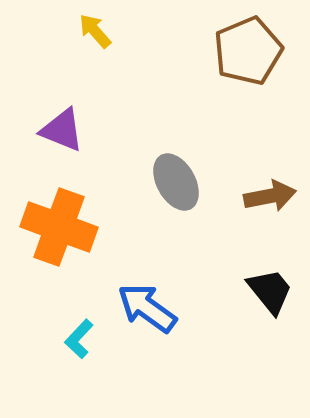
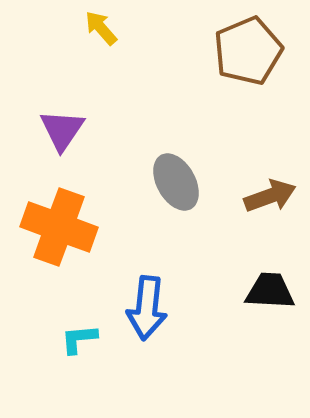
yellow arrow: moved 6 px right, 3 px up
purple triangle: rotated 42 degrees clockwise
brown arrow: rotated 9 degrees counterclockwise
black trapezoid: rotated 48 degrees counterclockwise
blue arrow: rotated 120 degrees counterclockwise
cyan L-shape: rotated 42 degrees clockwise
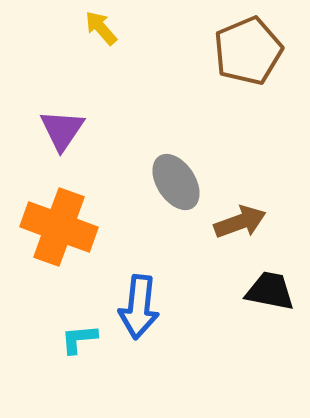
gray ellipse: rotated 4 degrees counterclockwise
brown arrow: moved 30 px left, 26 px down
black trapezoid: rotated 8 degrees clockwise
blue arrow: moved 8 px left, 1 px up
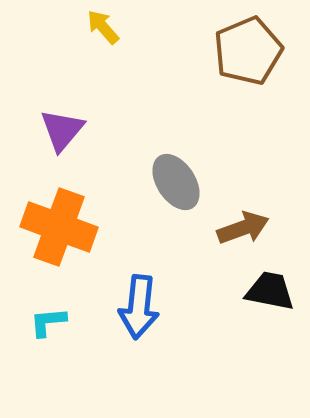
yellow arrow: moved 2 px right, 1 px up
purple triangle: rotated 6 degrees clockwise
brown arrow: moved 3 px right, 6 px down
cyan L-shape: moved 31 px left, 17 px up
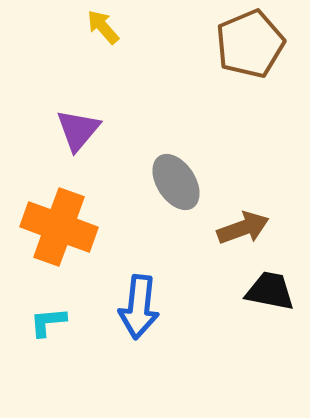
brown pentagon: moved 2 px right, 7 px up
purple triangle: moved 16 px right
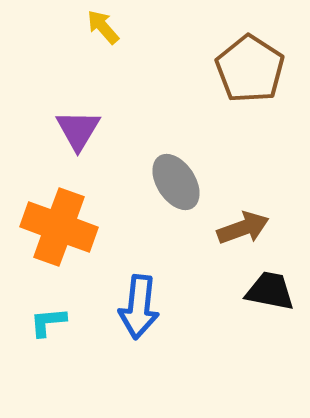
brown pentagon: moved 25 px down; rotated 16 degrees counterclockwise
purple triangle: rotated 9 degrees counterclockwise
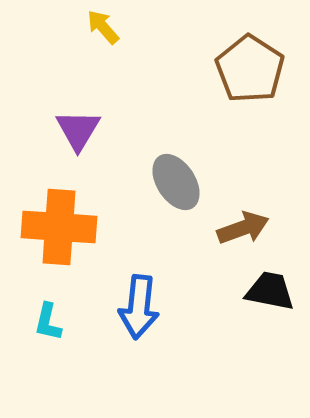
orange cross: rotated 16 degrees counterclockwise
cyan L-shape: rotated 72 degrees counterclockwise
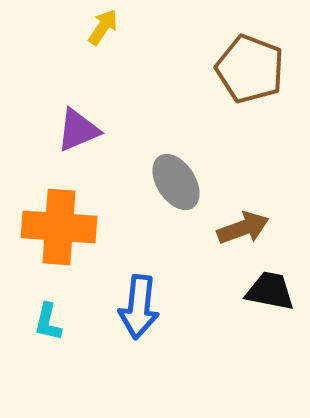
yellow arrow: rotated 75 degrees clockwise
brown pentagon: rotated 12 degrees counterclockwise
purple triangle: rotated 36 degrees clockwise
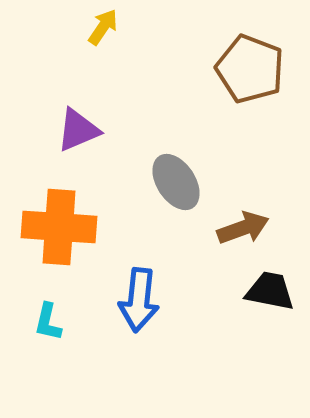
blue arrow: moved 7 px up
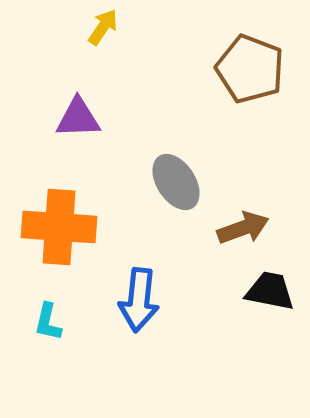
purple triangle: moved 12 px up; rotated 21 degrees clockwise
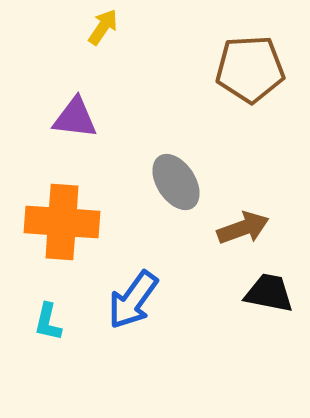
brown pentagon: rotated 24 degrees counterclockwise
purple triangle: moved 3 px left; rotated 9 degrees clockwise
orange cross: moved 3 px right, 5 px up
black trapezoid: moved 1 px left, 2 px down
blue arrow: moved 6 px left; rotated 30 degrees clockwise
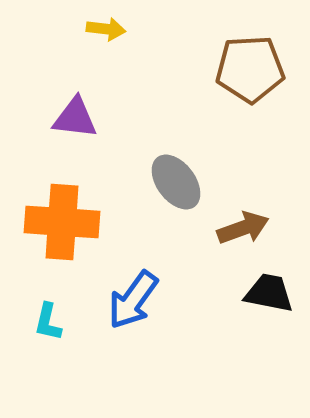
yellow arrow: moved 3 px right, 2 px down; rotated 63 degrees clockwise
gray ellipse: rotated 4 degrees counterclockwise
